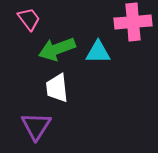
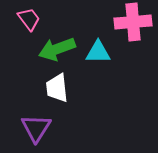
purple triangle: moved 2 px down
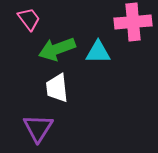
purple triangle: moved 2 px right
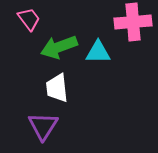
green arrow: moved 2 px right, 2 px up
purple triangle: moved 5 px right, 2 px up
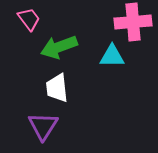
cyan triangle: moved 14 px right, 4 px down
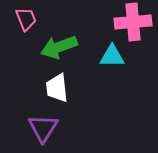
pink trapezoid: moved 3 px left; rotated 15 degrees clockwise
purple triangle: moved 2 px down
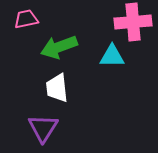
pink trapezoid: rotated 80 degrees counterclockwise
